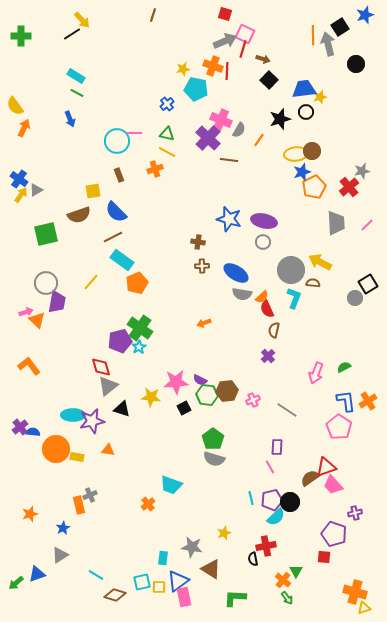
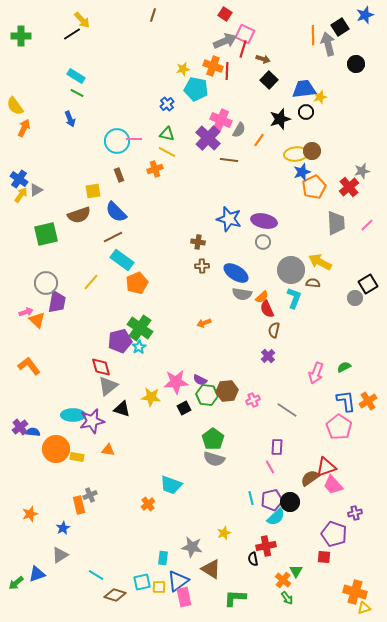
red square at (225, 14): rotated 16 degrees clockwise
pink line at (134, 133): moved 6 px down
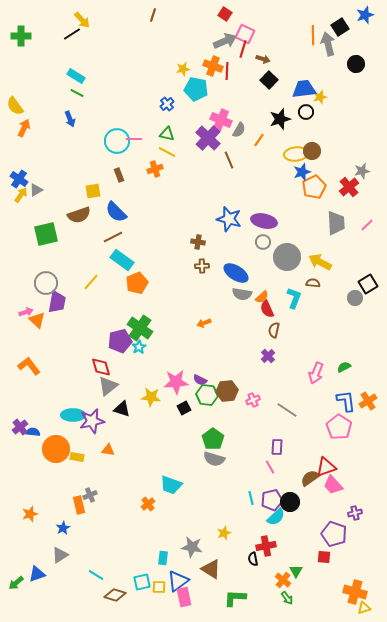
brown line at (229, 160): rotated 60 degrees clockwise
gray circle at (291, 270): moved 4 px left, 13 px up
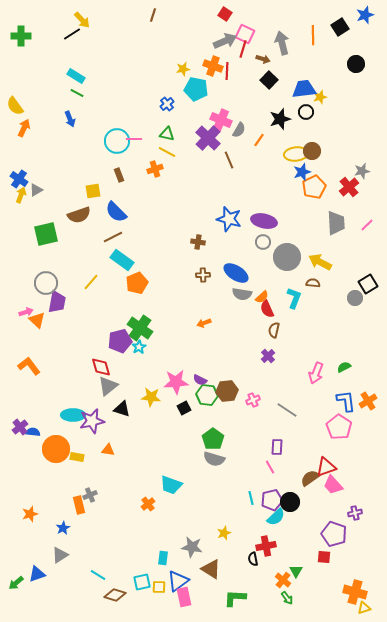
gray arrow at (328, 44): moved 46 px left, 1 px up
yellow arrow at (21, 195): rotated 14 degrees counterclockwise
brown cross at (202, 266): moved 1 px right, 9 px down
cyan line at (96, 575): moved 2 px right
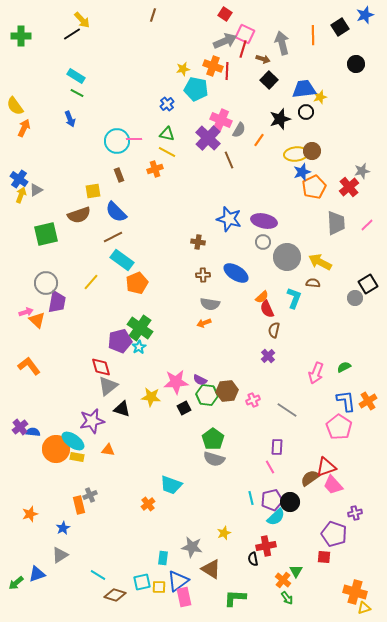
gray semicircle at (242, 294): moved 32 px left, 10 px down
cyan ellipse at (73, 415): moved 26 px down; rotated 35 degrees clockwise
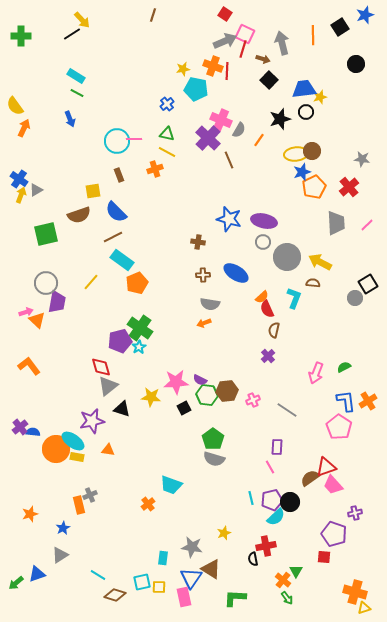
gray star at (362, 171): moved 12 px up; rotated 21 degrees clockwise
blue triangle at (178, 581): moved 13 px right, 3 px up; rotated 20 degrees counterclockwise
